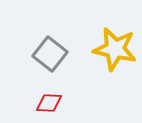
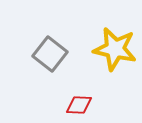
red diamond: moved 30 px right, 2 px down
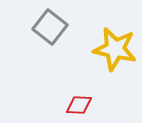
gray square: moved 27 px up
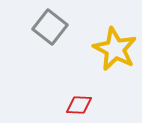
yellow star: rotated 15 degrees clockwise
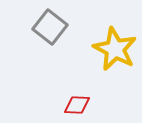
red diamond: moved 2 px left
